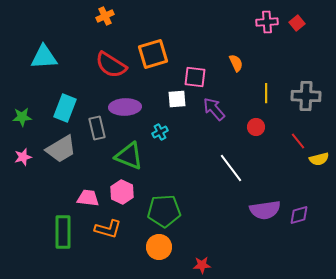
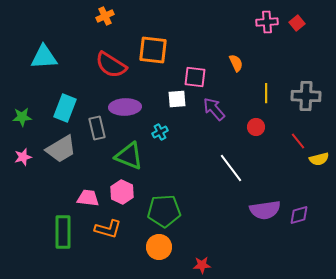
orange square: moved 4 px up; rotated 24 degrees clockwise
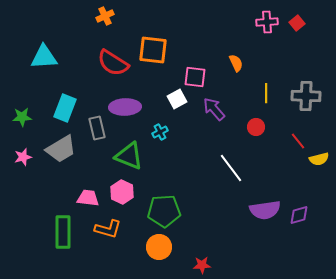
red semicircle: moved 2 px right, 2 px up
white square: rotated 24 degrees counterclockwise
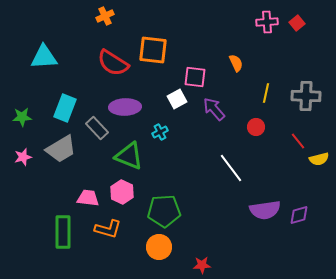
yellow line: rotated 12 degrees clockwise
gray rectangle: rotated 30 degrees counterclockwise
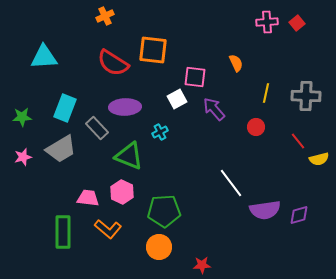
white line: moved 15 px down
orange L-shape: rotated 24 degrees clockwise
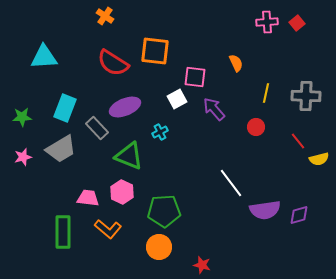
orange cross: rotated 30 degrees counterclockwise
orange square: moved 2 px right, 1 px down
purple ellipse: rotated 20 degrees counterclockwise
red star: rotated 18 degrees clockwise
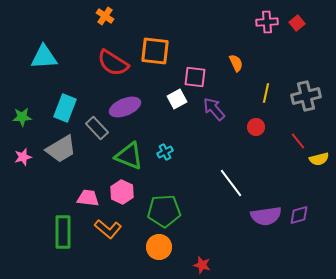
gray cross: rotated 16 degrees counterclockwise
cyan cross: moved 5 px right, 20 px down
purple semicircle: moved 1 px right, 6 px down
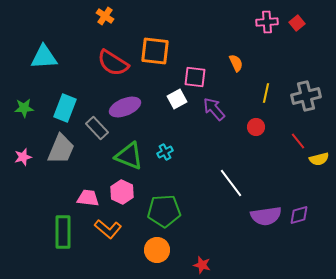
green star: moved 2 px right, 9 px up
gray trapezoid: rotated 36 degrees counterclockwise
orange circle: moved 2 px left, 3 px down
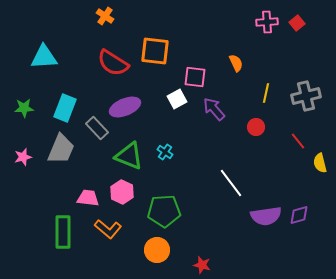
cyan cross: rotated 28 degrees counterclockwise
yellow semicircle: moved 1 px right, 4 px down; rotated 90 degrees clockwise
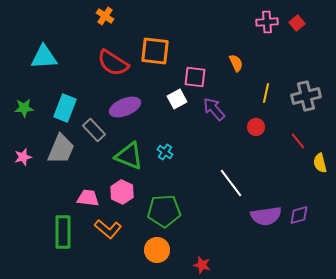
gray rectangle: moved 3 px left, 2 px down
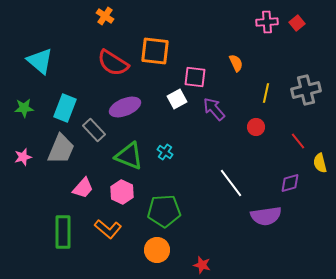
cyan triangle: moved 4 px left, 4 px down; rotated 44 degrees clockwise
gray cross: moved 6 px up
pink trapezoid: moved 5 px left, 10 px up; rotated 125 degrees clockwise
purple diamond: moved 9 px left, 32 px up
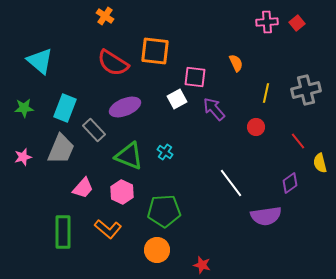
purple diamond: rotated 20 degrees counterclockwise
